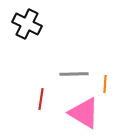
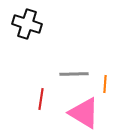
black cross: rotated 8 degrees counterclockwise
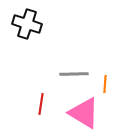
red line: moved 5 px down
